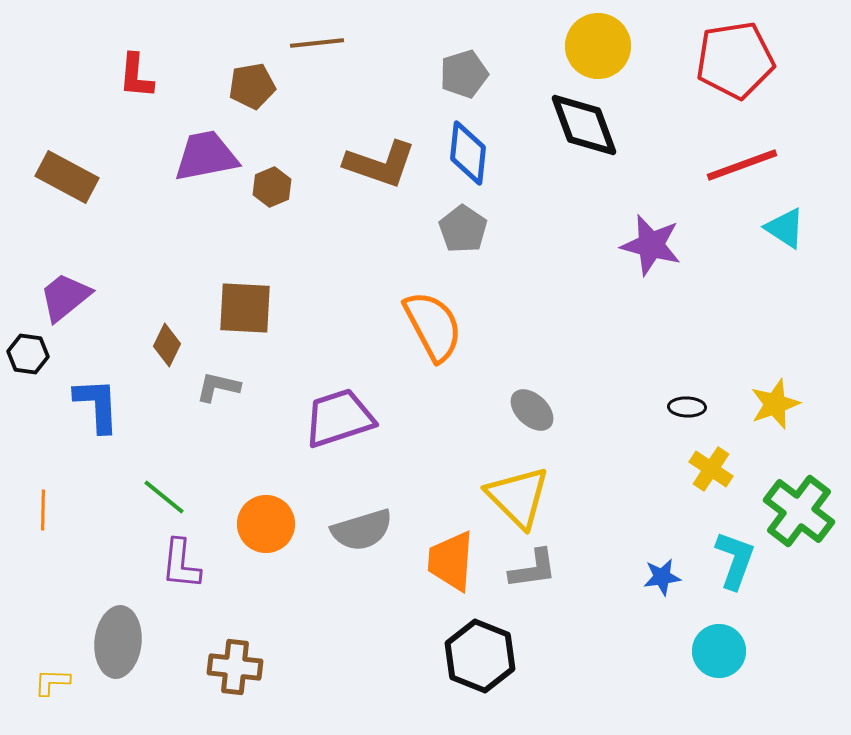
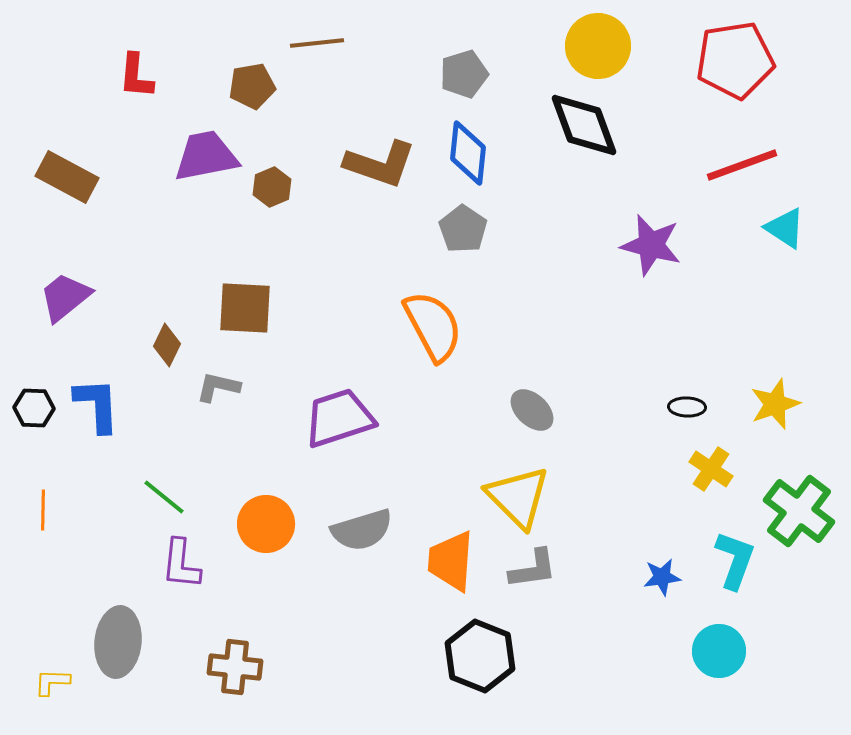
black hexagon at (28, 354): moved 6 px right, 54 px down; rotated 6 degrees counterclockwise
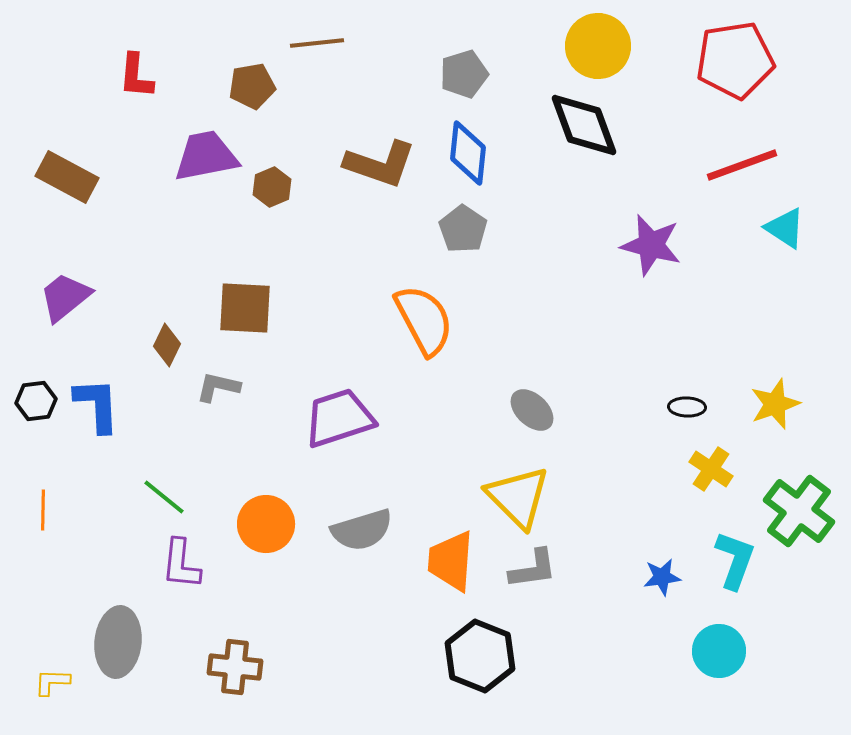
orange semicircle at (433, 326): moved 9 px left, 6 px up
black hexagon at (34, 408): moved 2 px right, 7 px up; rotated 9 degrees counterclockwise
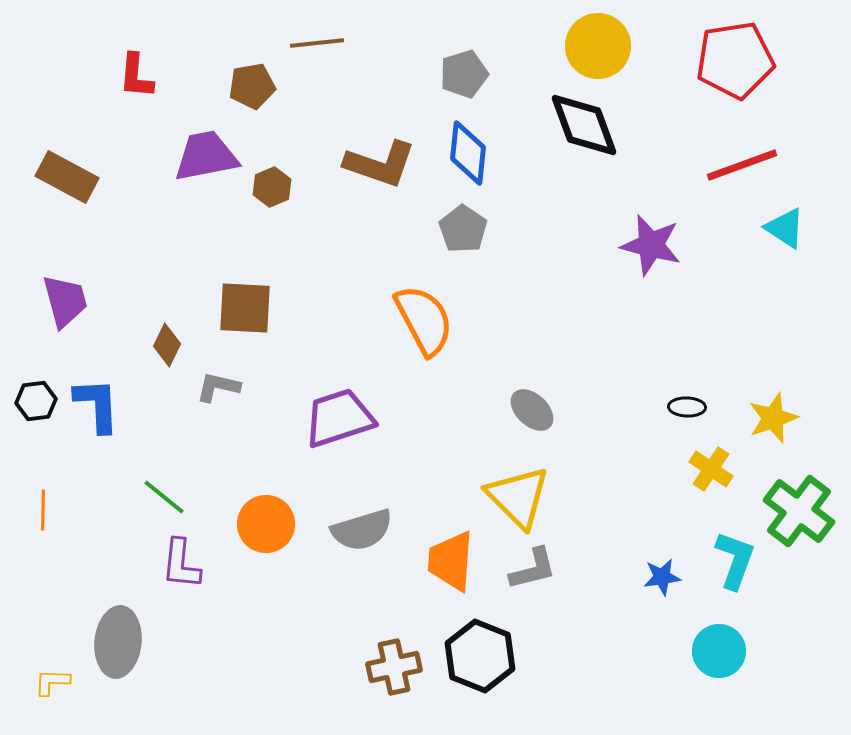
purple trapezoid at (65, 297): moved 4 px down; rotated 114 degrees clockwise
yellow star at (775, 404): moved 2 px left, 14 px down
gray L-shape at (533, 569): rotated 6 degrees counterclockwise
brown cross at (235, 667): moved 159 px right; rotated 18 degrees counterclockwise
